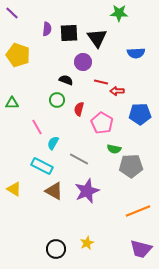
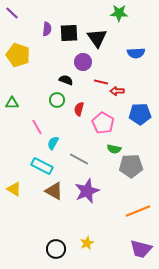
pink pentagon: moved 1 px right
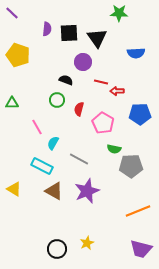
black circle: moved 1 px right
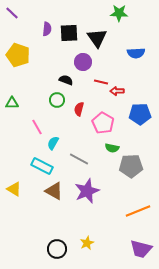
green semicircle: moved 2 px left, 1 px up
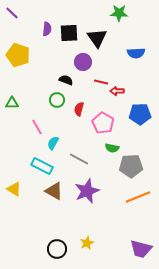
orange line: moved 14 px up
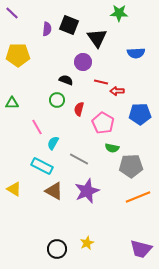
black square: moved 8 px up; rotated 24 degrees clockwise
yellow pentagon: rotated 20 degrees counterclockwise
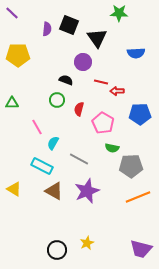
black circle: moved 1 px down
